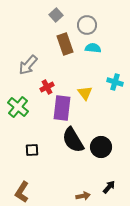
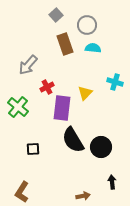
yellow triangle: rotated 21 degrees clockwise
black square: moved 1 px right, 1 px up
black arrow: moved 3 px right, 5 px up; rotated 48 degrees counterclockwise
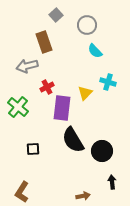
brown rectangle: moved 21 px left, 2 px up
cyan semicircle: moved 2 px right, 3 px down; rotated 140 degrees counterclockwise
gray arrow: moved 1 px left, 1 px down; rotated 35 degrees clockwise
cyan cross: moved 7 px left
black circle: moved 1 px right, 4 px down
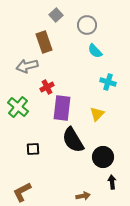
yellow triangle: moved 12 px right, 21 px down
black circle: moved 1 px right, 6 px down
brown L-shape: rotated 30 degrees clockwise
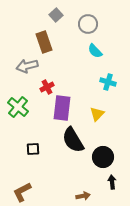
gray circle: moved 1 px right, 1 px up
